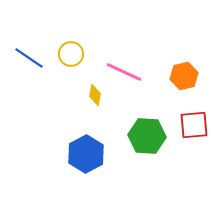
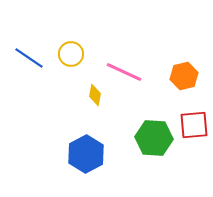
green hexagon: moved 7 px right, 2 px down
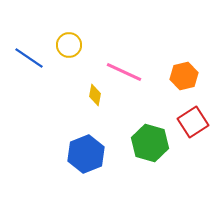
yellow circle: moved 2 px left, 9 px up
red square: moved 1 px left, 3 px up; rotated 28 degrees counterclockwise
green hexagon: moved 4 px left, 5 px down; rotated 12 degrees clockwise
blue hexagon: rotated 6 degrees clockwise
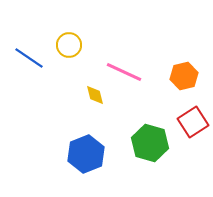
yellow diamond: rotated 25 degrees counterclockwise
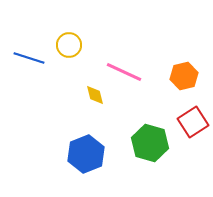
blue line: rotated 16 degrees counterclockwise
